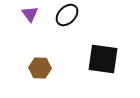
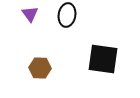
black ellipse: rotated 35 degrees counterclockwise
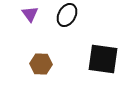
black ellipse: rotated 20 degrees clockwise
brown hexagon: moved 1 px right, 4 px up
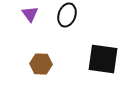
black ellipse: rotated 10 degrees counterclockwise
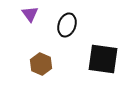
black ellipse: moved 10 px down
brown hexagon: rotated 20 degrees clockwise
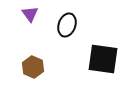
brown hexagon: moved 8 px left, 3 px down
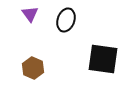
black ellipse: moved 1 px left, 5 px up
brown hexagon: moved 1 px down
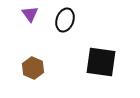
black ellipse: moved 1 px left
black square: moved 2 px left, 3 px down
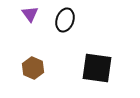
black square: moved 4 px left, 6 px down
